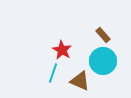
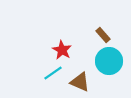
cyan circle: moved 6 px right
cyan line: rotated 36 degrees clockwise
brown triangle: moved 1 px down
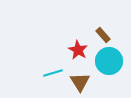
red star: moved 16 px right
cyan line: rotated 18 degrees clockwise
brown triangle: rotated 35 degrees clockwise
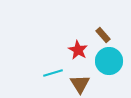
brown triangle: moved 2 px down
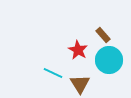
cyan circle: moved 1 px up
cyan line: rotated 42 degrees clockwise
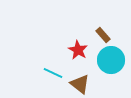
cyan circle: moved 2 px right
brown triangle: rotated 20 degrees counterclockwise
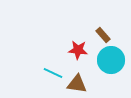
red star: rotated 24 degrees counterclockwise
brown triangle: moved 3 px left; rotated 30 degrees counterclockwise
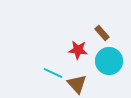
brown rectangle: moved 1 px left, 2 px up
cyan circle: moved 2 px left, 1 px down
brown triangle: rotated 40 degrees clockwise
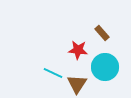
cyan circle: moved 4 px left, 6 px down
brown triangle: rotated 15 degrees clockwise
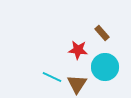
cyan line: moved 1 px left, 4 px down
